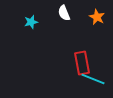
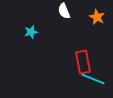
white semicircle: moved 2 px up
cyan star: moved 10 px down
red rectangle: moved 1 px right, 1 px up
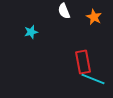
orange star: moved 3 px left
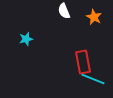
cyan star: moved 5 px left, 7 px down
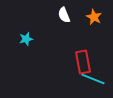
white semicircle: moved 4 px down
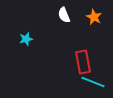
cyan line: moved 3 px down
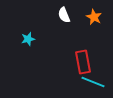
cyan star: moved 2 px right
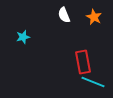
cyan star: moved 5 px left, 2 px up
